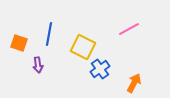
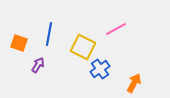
pink line: moved 13 px left
purple arrow: rotated 140 degrees counterclockwise
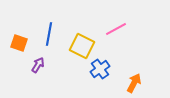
yellow square: moved 1 px left, 1 px up
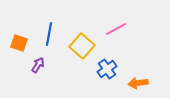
yellow square: rotated 15 degrees clockwise
blue cross: moved 7 px right
orange arrow: moved 4 px right; rotated 126 degrees counterclockwise
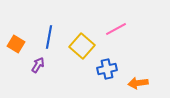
blue line: moved 3 px down
orange square: moved 3 px left, 1 px down; rotated 12 degrees clockwise
blue cross: rotated 24 degrees clockwise
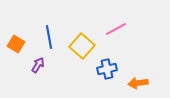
blue line: rotated 20 degrees counterclockwise
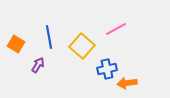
orange arrow: moved 11 px left
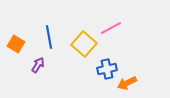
pink line: moved 5 px left, 1 px up
yellow square: moved 2 px right, 2 px up
orange arrow: rotated 18 degrees counterclockwise
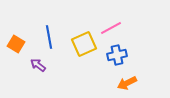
yellow square: rotated 25 degrees clockwise
purple arrow: rotated 84 degrees counterclockwise
blue cross: moved 10 px right, 14 px up
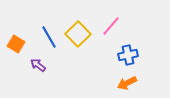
pink line: moved 2 px up; rotated 20 degrees counterclockwise
blue line: rotated 20 degrees counterclockwise
yellow square: moved 6 px left, 10 px up; rotated 20 degrees counterclockwise
blue cross: moved 11 px right
